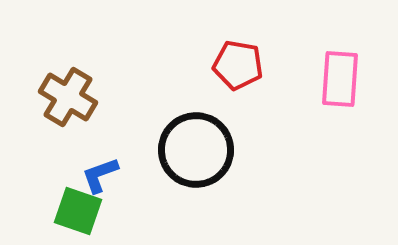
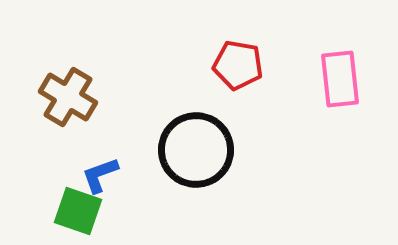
pink rectangle: rotated 10 degrees counterclockwise
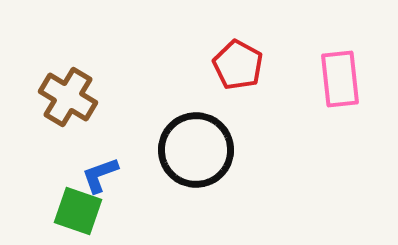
red pentagon: rotated 18 degrees clockwise
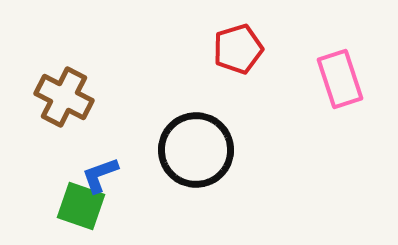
red pentagon: moved 16 px up; rotated 27 degrees clockwise
pink rectangle: rotated 12 degrees counterclockwise
brown cross: moved 4 px left; rotated 4 degrees counterclockwise
green square: moved 3 px right, 5 px up
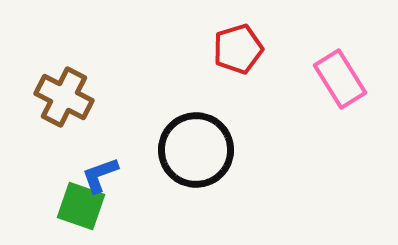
pink rectangle: rotated 14 degrees counterclockwise
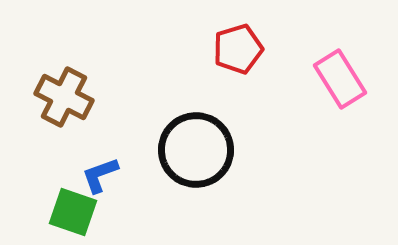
green square: moved 8 px left, 6 px down
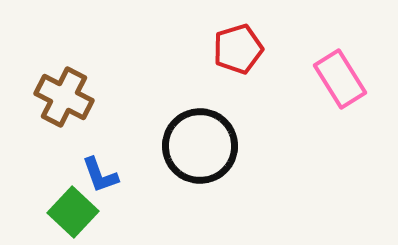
black circle: moved 4 px right, 4 px up
blue L-shape: rotated 90 degrees counterclockwise
green square: rotated 24 degrees clockwise
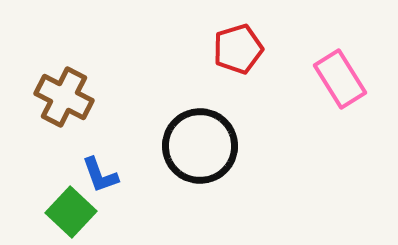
green square: moved 2 px left
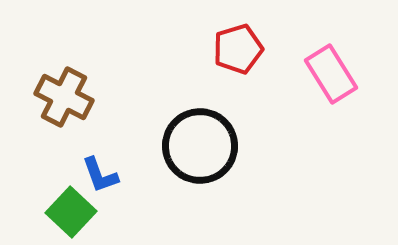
pink rectangle: moved 9 px left, 5 px up
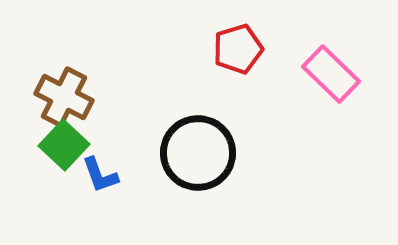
pink rectangle: rotated 14 degrees counterclockwise
black circle: moved 2 px left, 7 px down
green square: moved 7 px left, 67 px up
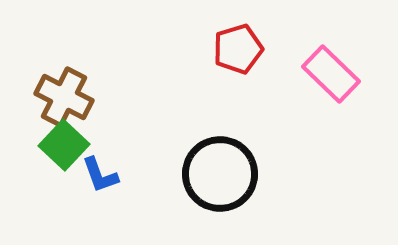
black circle: moved 22 px right, 21 px down
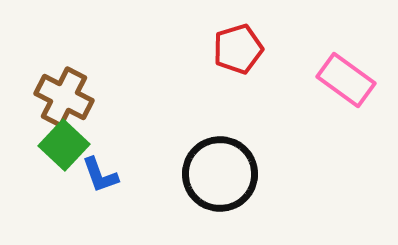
pink rectangle: moved 15 px right, 6 px down; rotated 8 degrees counterclockwise
